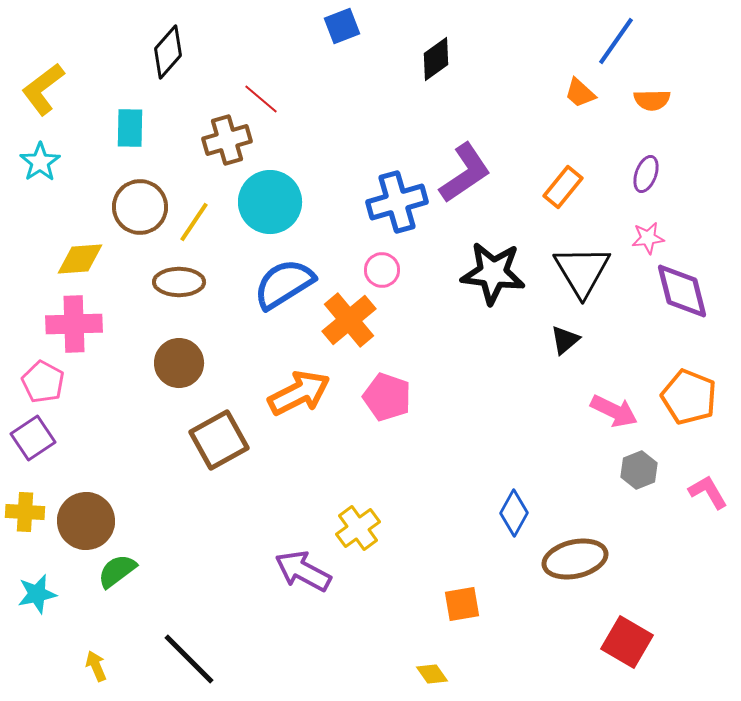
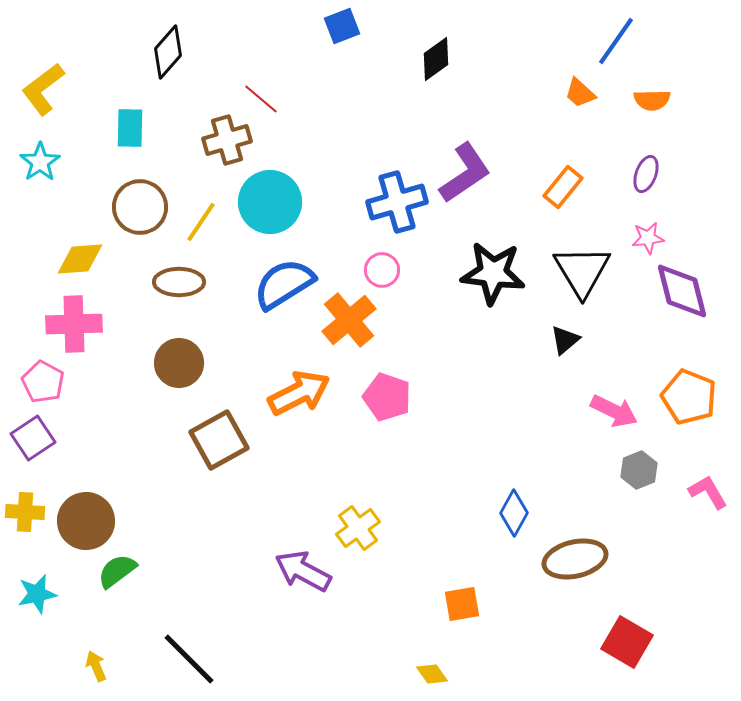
yellow line at (194, 222): moved 7 px right
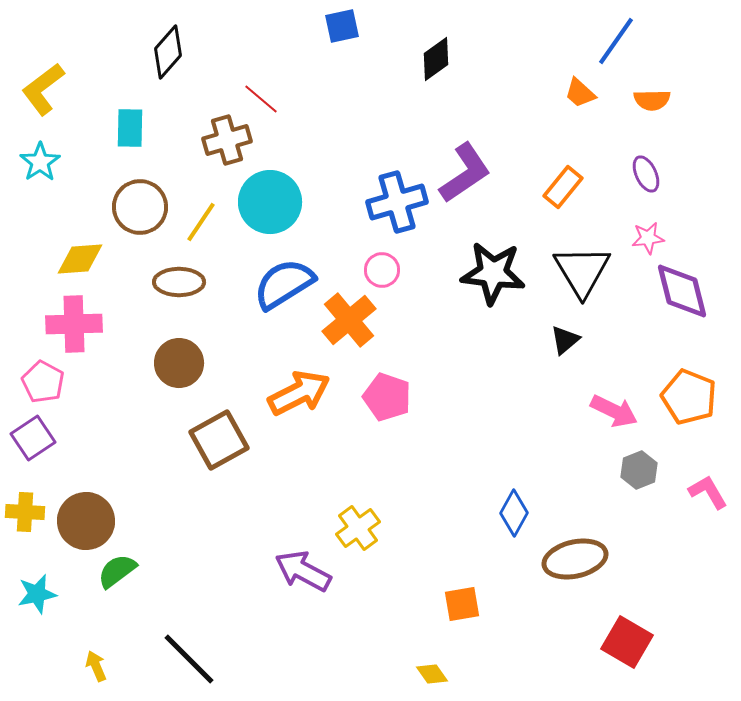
blue square at (342, 26): rotated 9 degrees clockwise
purple ellipse at (646, 174): rotated 45 degrees counterclockwise
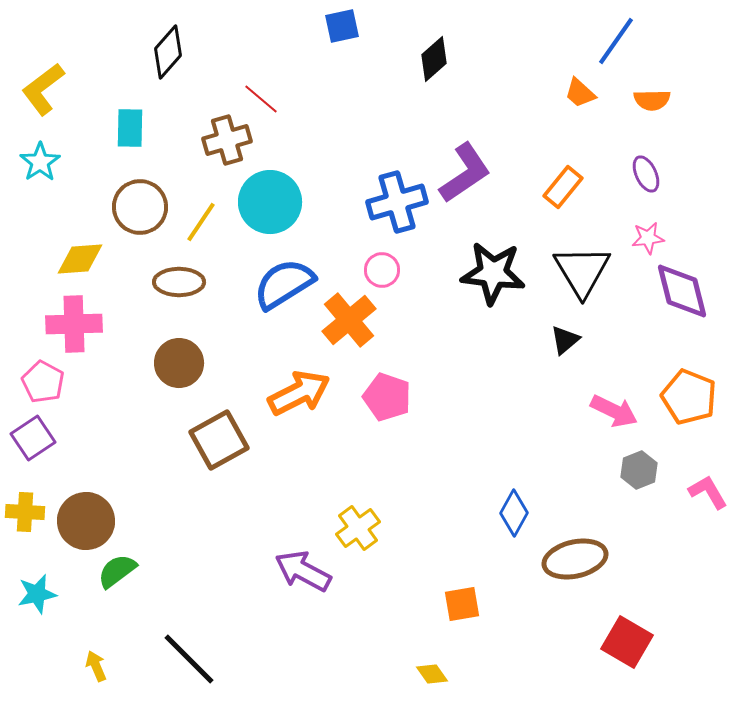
black diamond at (436, 59): moved 2 px left; rotated 6 degrees counterclockwise
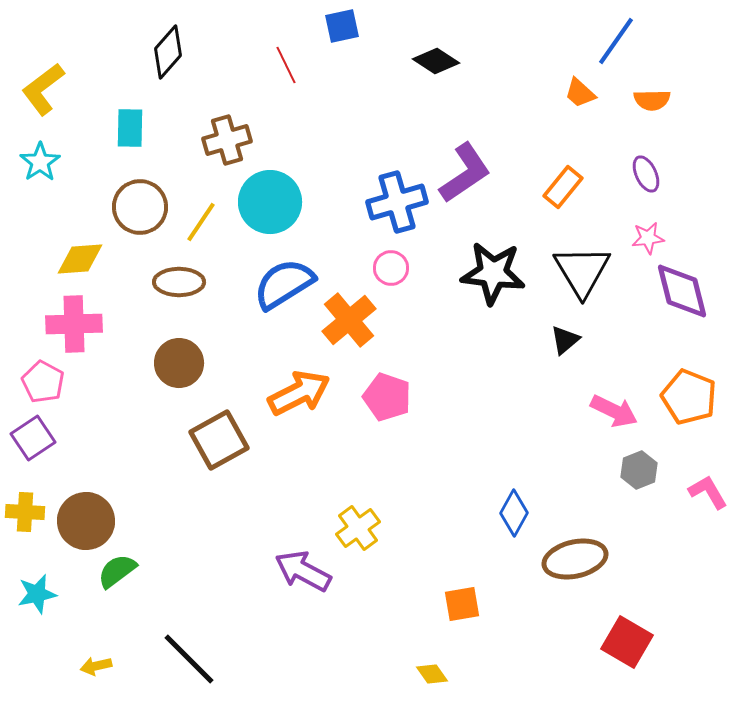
black diamond at (434, 59): moved 2 px right, 2 px down; rotated 75 degrees clockwise
red line at (261, 99): moved 25 px right, 34 px up; rotated 24 degrees clockwise
pink circle at (382, 270): moved 9 px right, 2 px up
yellow arrow at (96, 666): rotated 80 degrees counterclockwise
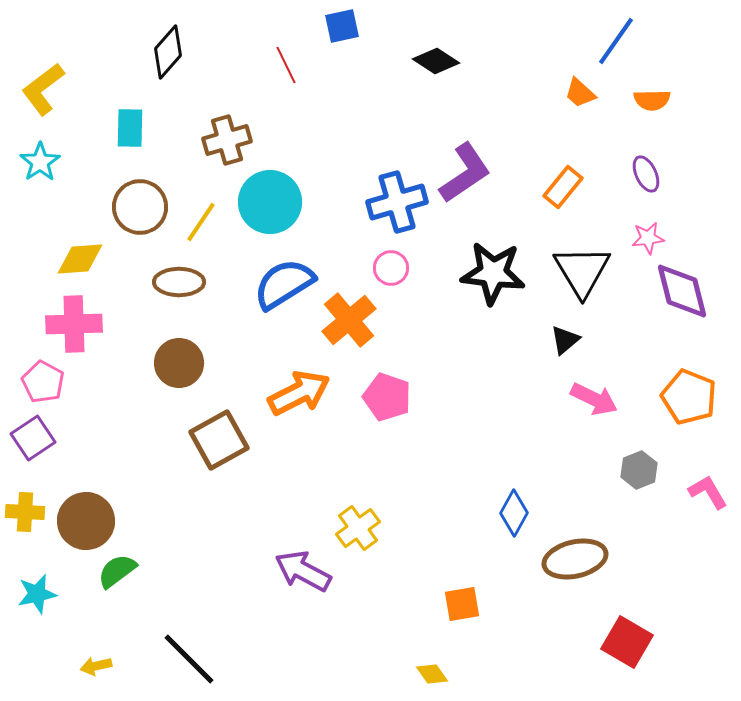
pink arrow at (614, 411): moved 20 px left, 12 px up
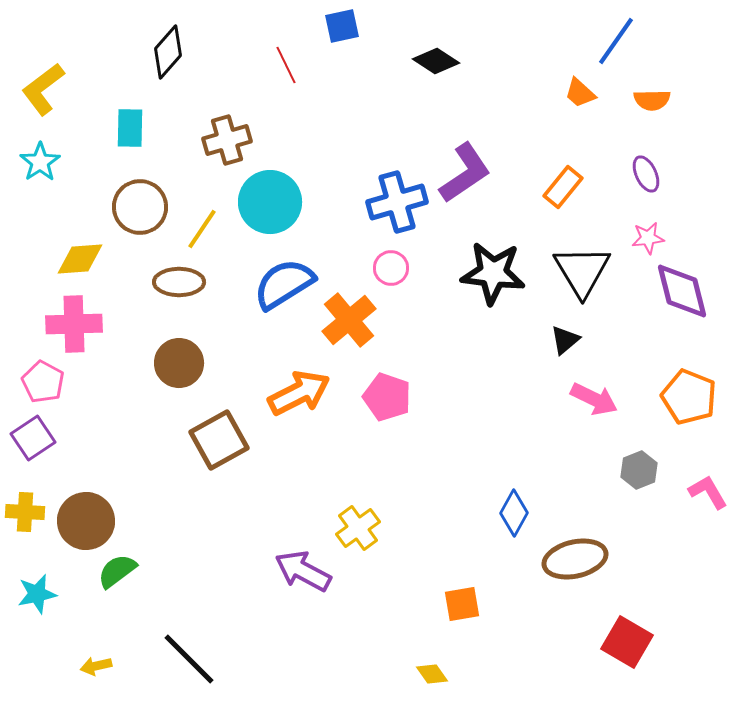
yellow line at (201, 222): moved 1 px right, 7 px down
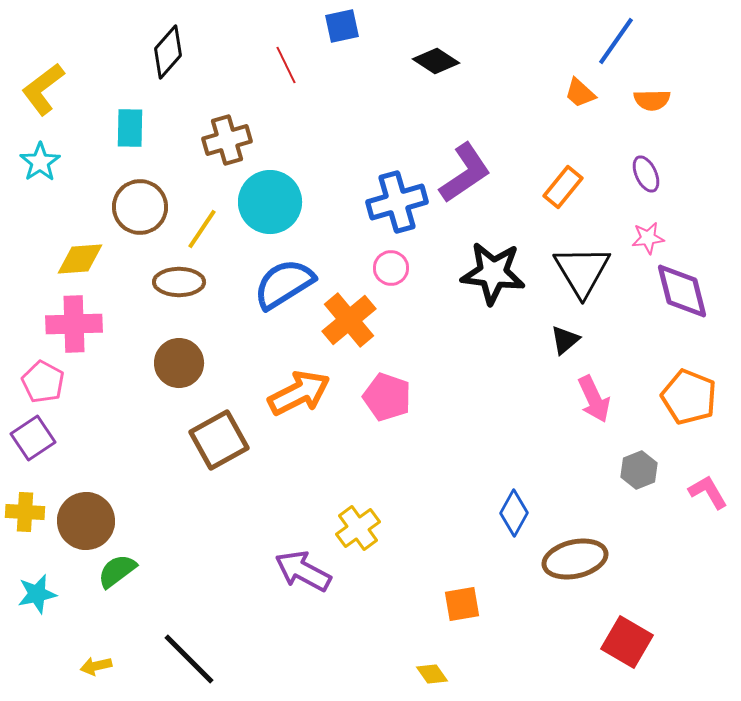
pink arrow at (594, 399): rotated 39 degrees clockwise
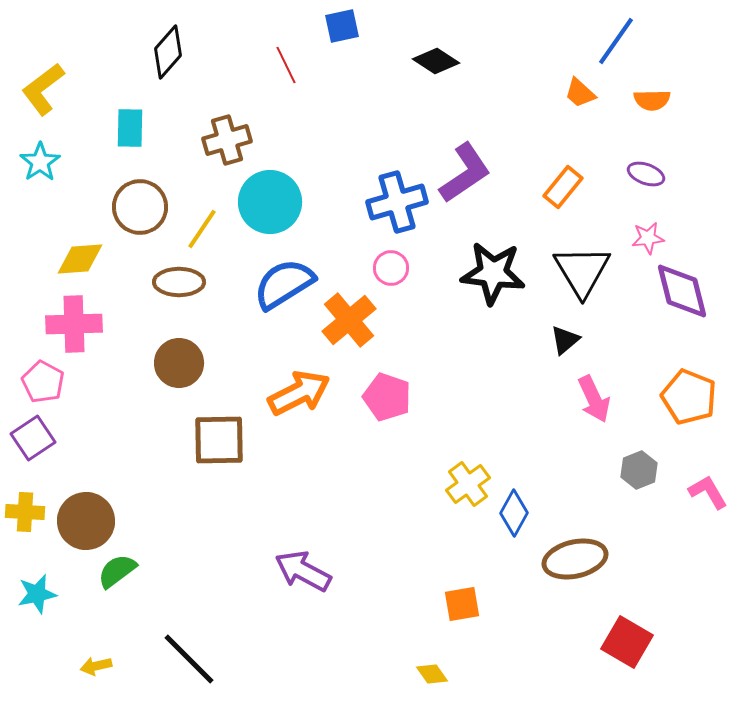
purple ellipse at (646, 174): rotated 45 degrees counterclockwise
brown square at (219, 440): rotated 28 degrees clockwise
yellow cross at (358, 528): moved 110 px right, 44 px up
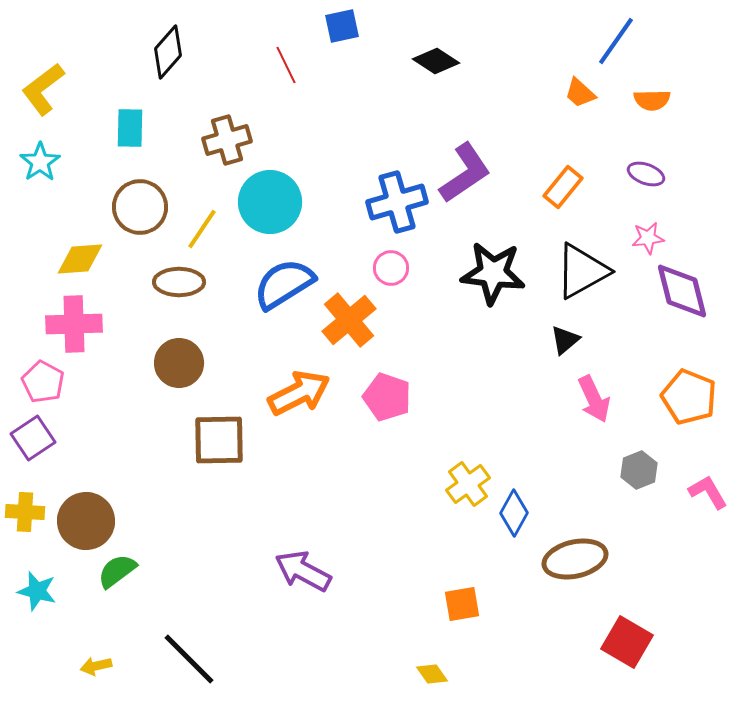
black triangle at (582, 271): rotated 32 degrees clockwise
cyan star at (37, 594): moved 3 px up; rotated 27 degrees clockwise
